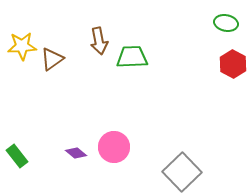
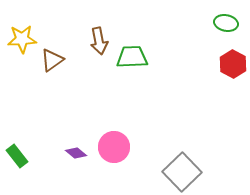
yellow star: moved 7 px up
brown triangle: moved 1 px down
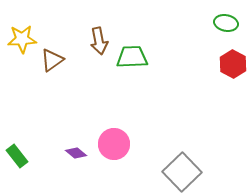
pink circle: moved 3 px up
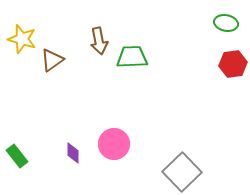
yellow star: rotated 20 degrees clockwise
red hexagon: rotated 24 degrees clockwise
purple diamond: moved 3 px left; rotated 50 degrees clockwise
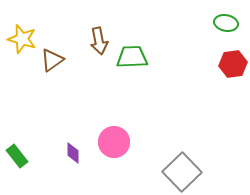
pink circle: moved 2 px up
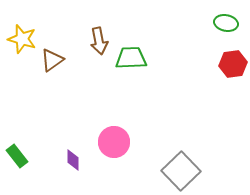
green trapezoid: moved 1 px left, 1 px down
purple diamond: moved 7 px down
gray square: moved 1 px left, 1 px up
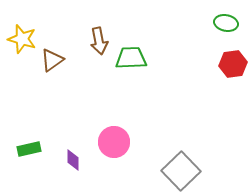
green rectangle: moved 12 px right, 7 px up; rotated 65 degrees counterclockwise
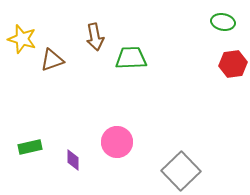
green ellipse: moved 3 px left, 1 px up
brown arrow: moved 4 px left, 4 px up
brown triangle: rotated 15 degrees clockwise
pink circle: moved 3 px right
green rectangle: moved 1 px right, 2 px up
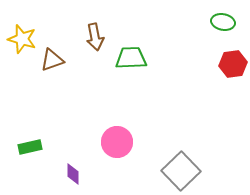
purple diamond: moved 14 px down
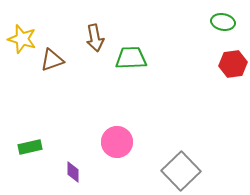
brown arrow: moved 1 px down
purple diamond: moved 2 px up
